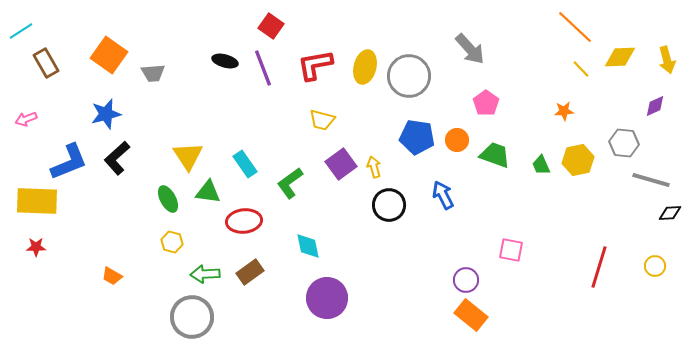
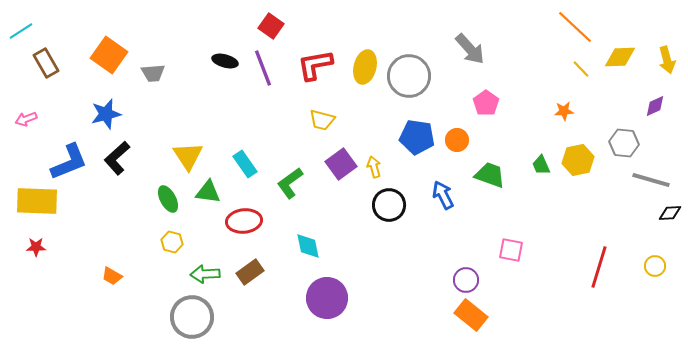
green trapezoid at (495, 155): moved 5 px left, 20 px down
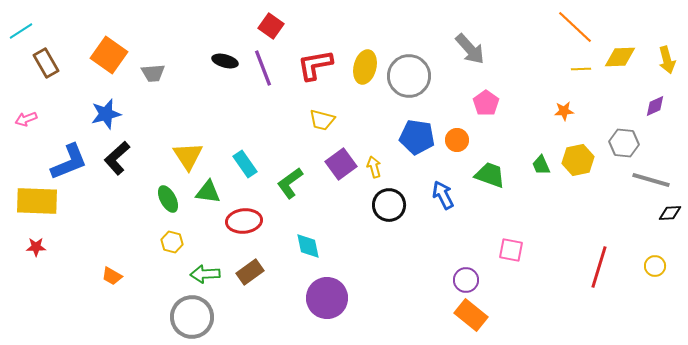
yellow line at (581, 69): rotated 48 degrees counterclockwise
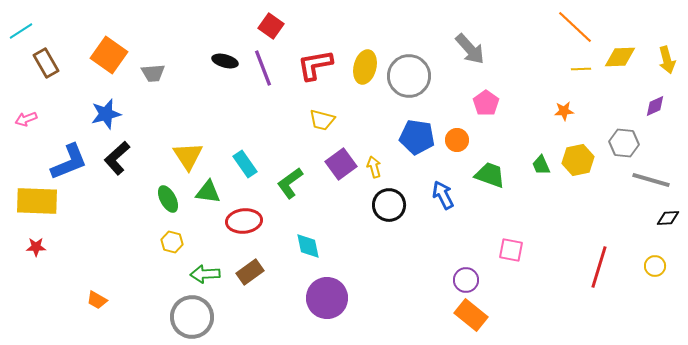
black diamond at (670, 213): moved 2 px left, 5 px down
orange trapezoid at (112, 276): moved 15 px left, 24 px down
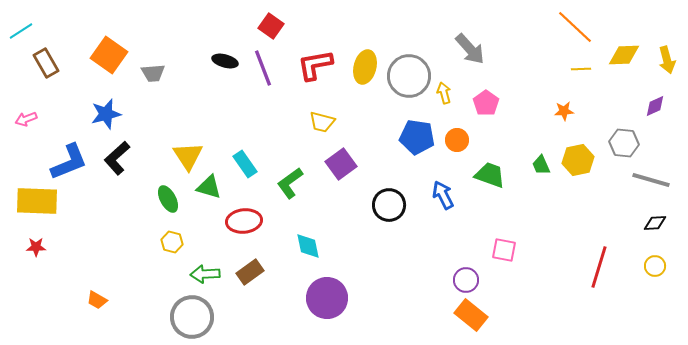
yellow diamond at (620, 57): moved 4 px right, 2 px up
yellow trapezoid at (322, 120): moved 2 px down
yellow arrow at (374, 167): moved 70 px right, 74 px up
green triangle at (208, 192): moved 1 px right, 5 px up; rotated 8 degrees clockwise
black diamond at (668, 218): moved 13 px left, 5 px down
pink square at (511, 250): moved 7 px left
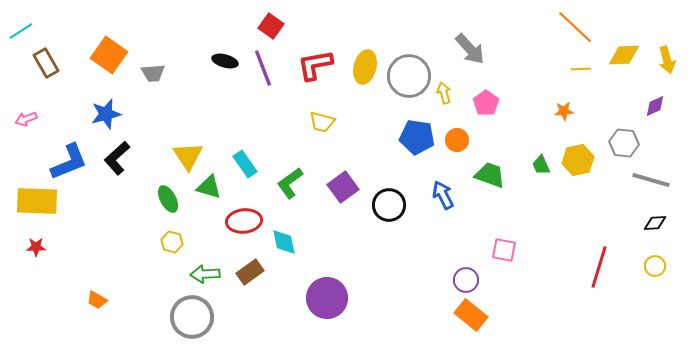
purple square at (341, 164): moved 2 px right, 23 px down
cyan diamond at (308, 246): moved 24 px left, 4 px up
